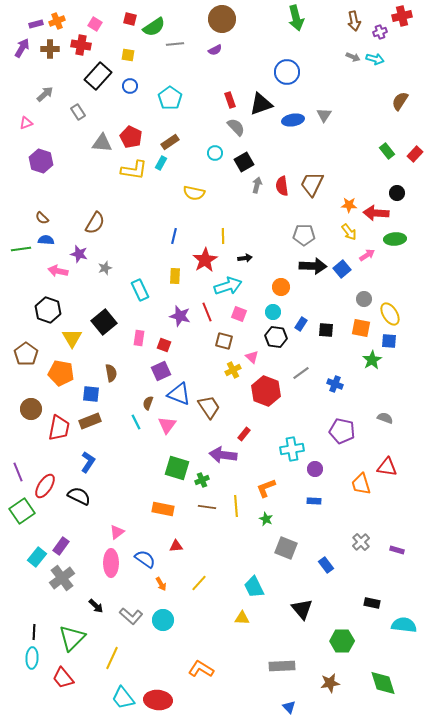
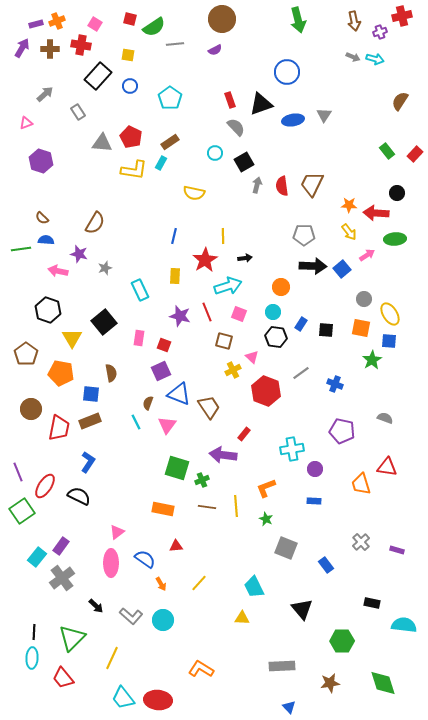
green arrow at (296, 18): moved 2 px right, 2 px down
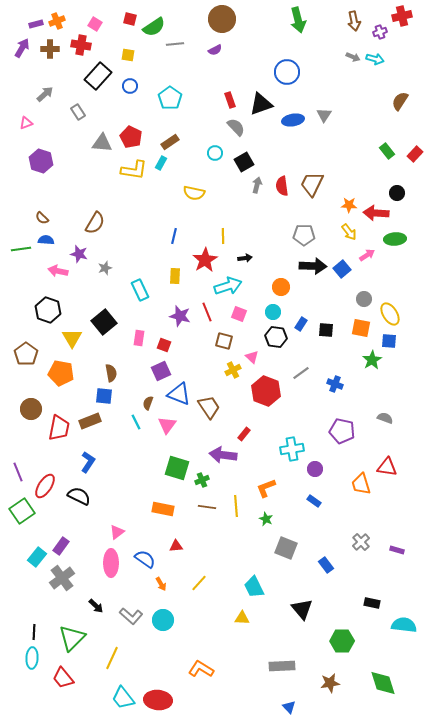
blue square at (91, 394): moved 13 px right, 2 px down
blue rectangle at (314, 501): rotated 32 degrees clockwise
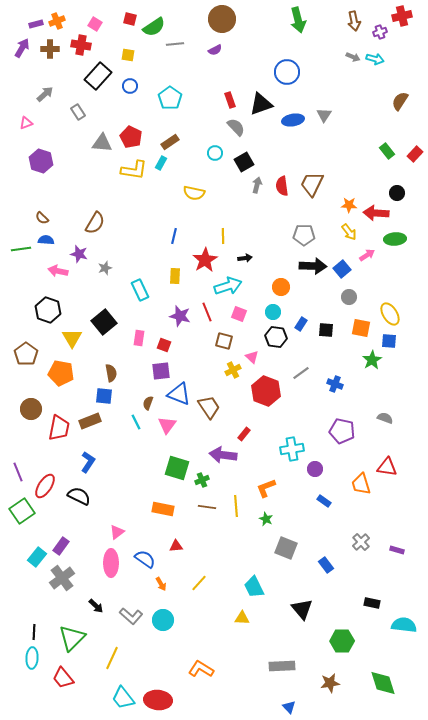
gray circle at (364, 299): moved 15 px left, 2 px up
purple square at (161, 371): rotated 18 degrees clockwise
blue rectangle at (314, 501): moved 10 px right
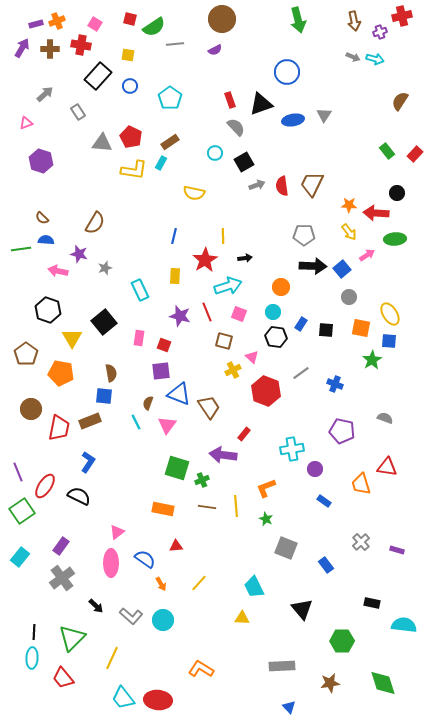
gray arrow at (257, 185): rotated 56 degrees clockwise
cyan rectangle at (37, 557): moved 17 px left
